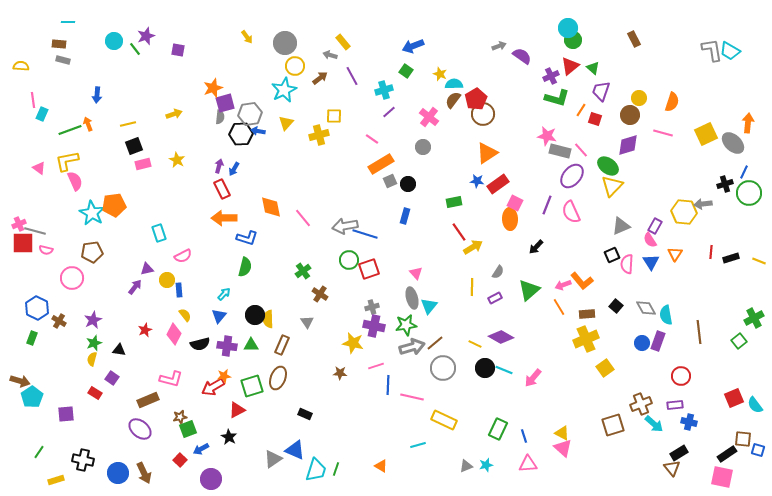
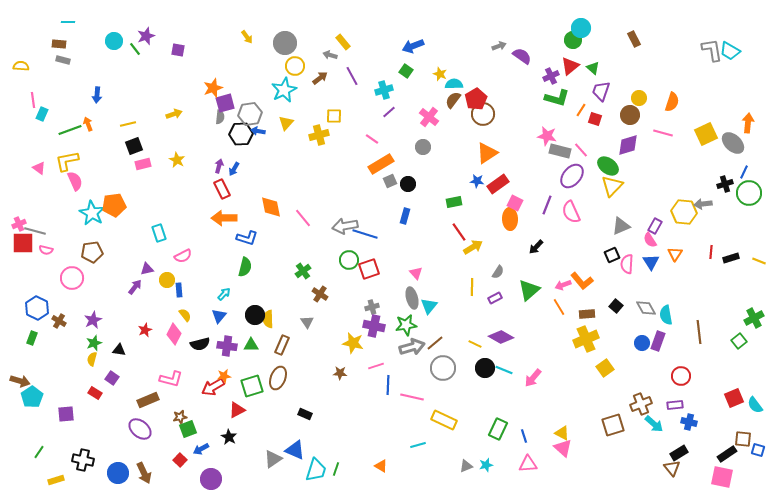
cyan circle at (568, 28): moved 13 px right
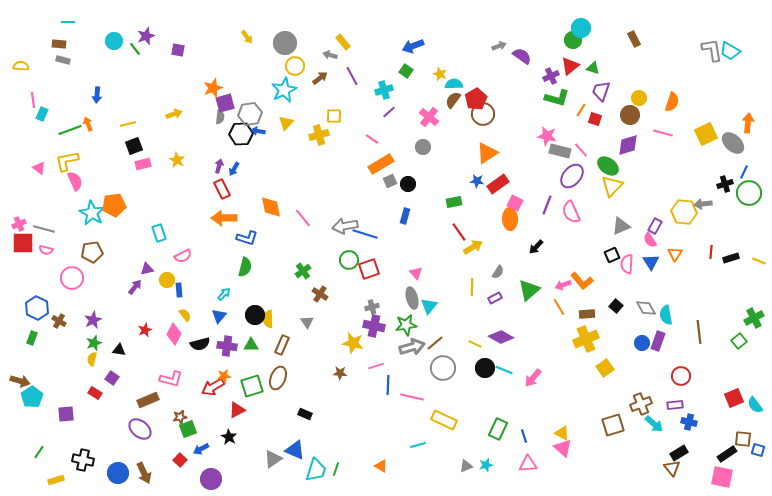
green triangle at (593, 68): rotated 24 degrees counterclockwise
gray line at (35, 231): moved 9 px right, 2 px up
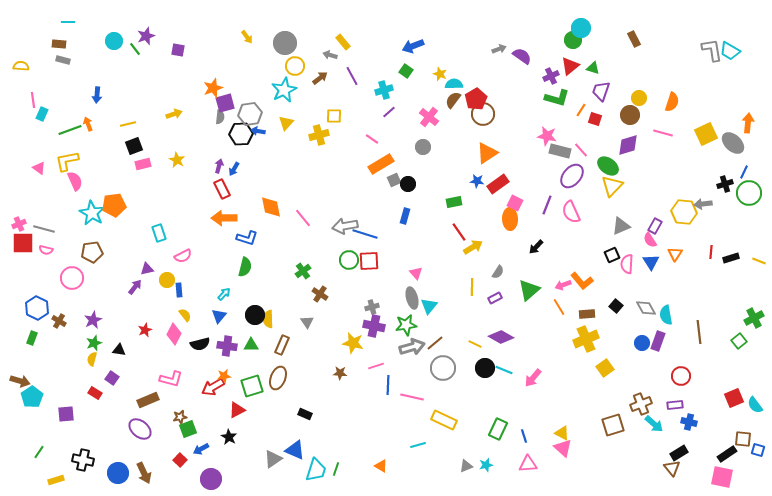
gray arrow at (499, 46): moved 3 px down
gray square at (390, 181): moved 4 px right, 1 px up
red square at (369, 269): moved 8 px up; rotated 15 degrees clockwise
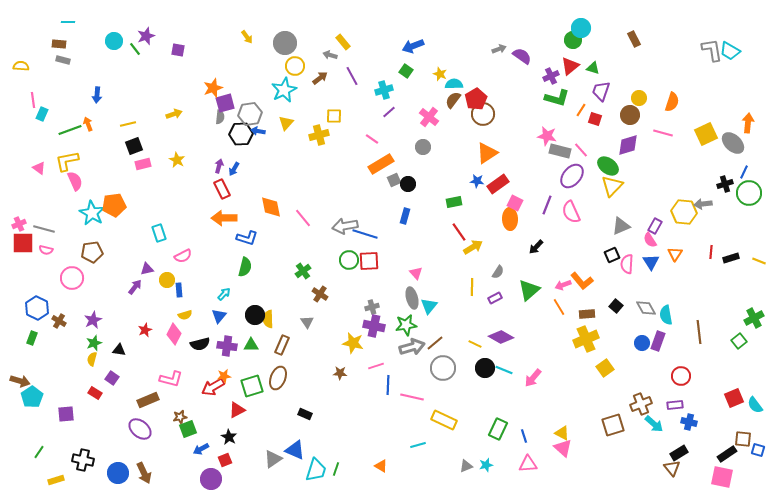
yellow semicircle at (185, 315): rotated 112 degrees clockwise
red square at (180, 460): moved 45 px right; rotated 24 degrees clockwise
